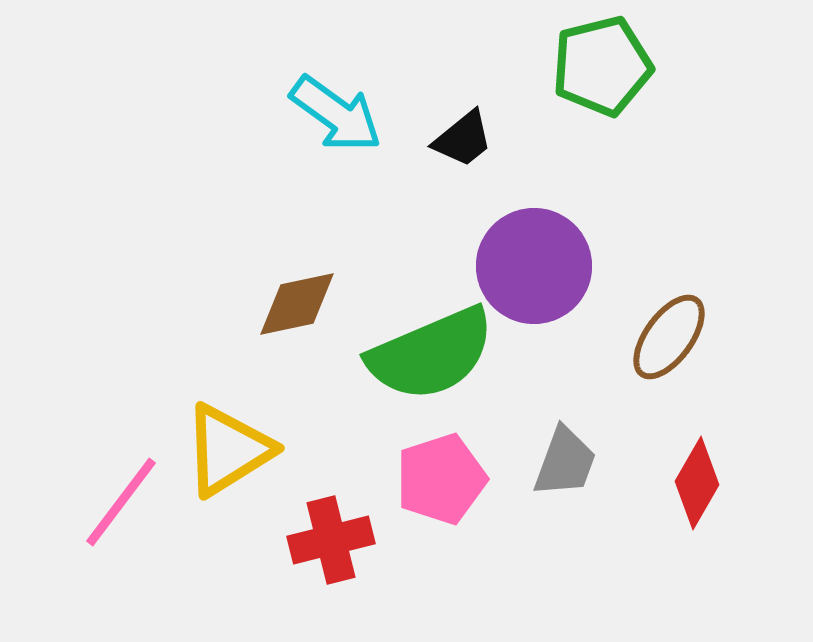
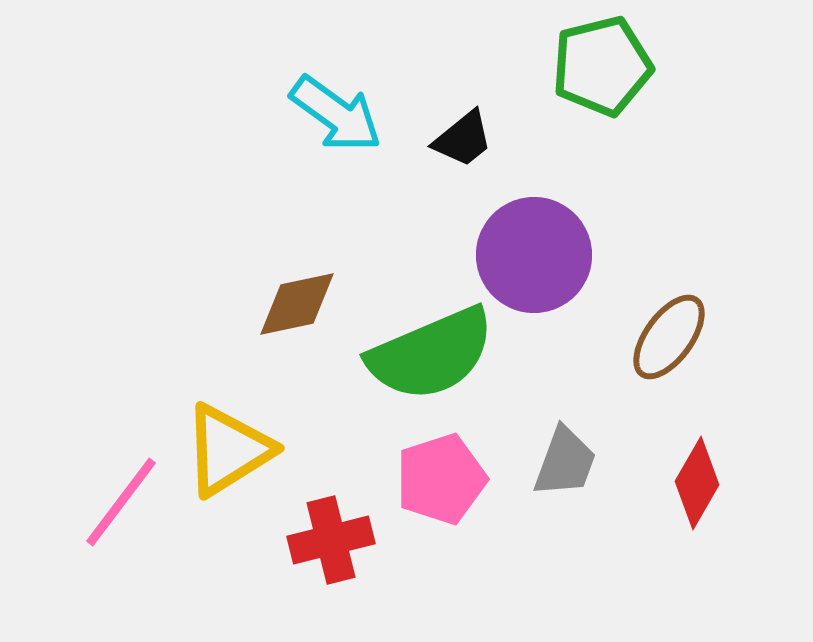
purple circle: moved 11 px up
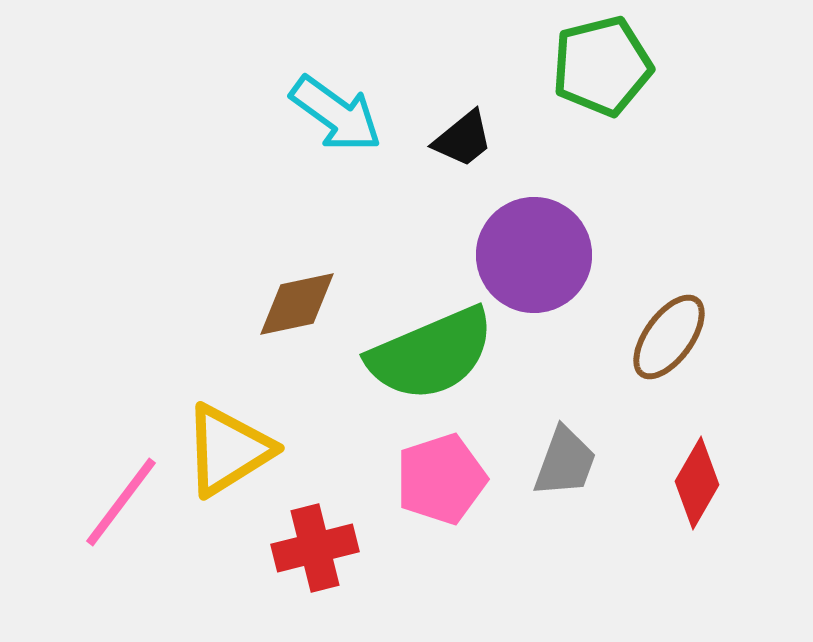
red cross: moved 16 px left, 8 px down
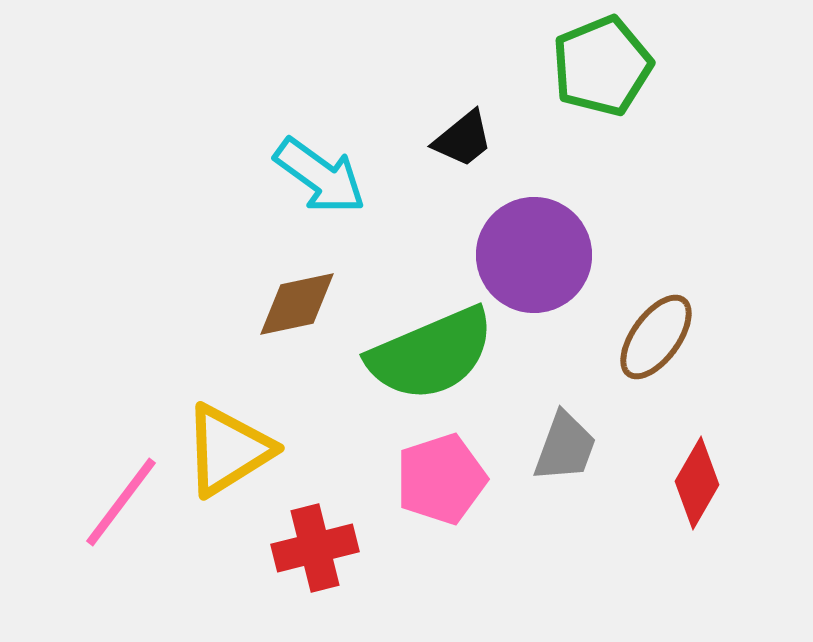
green pentagon: rotated 8 degrees counterclockwise
cyan arrow: moved 16 px left, 62 px down
brown ellipse: moved 13 px left
gray trapezoid: moved 15 px up
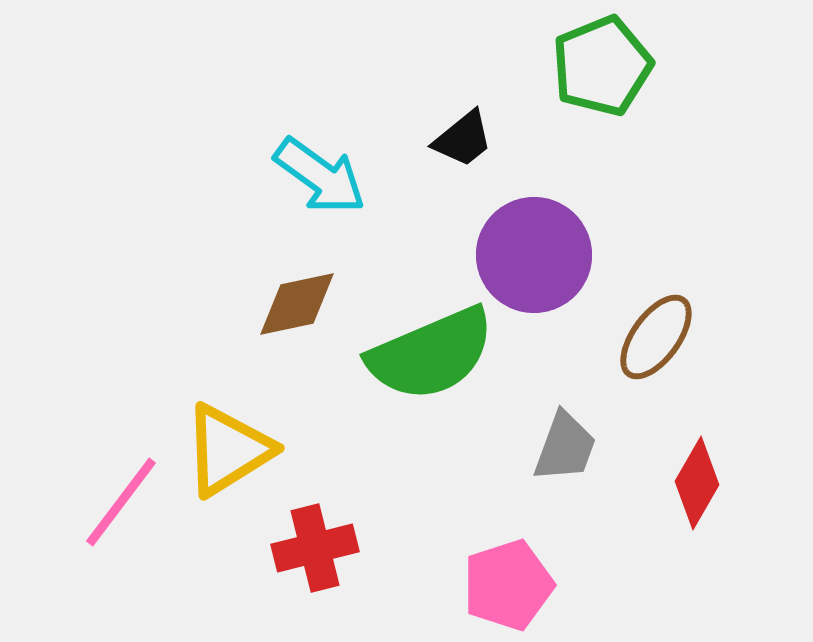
pink pentagon: moved 67 px right, 106 px down
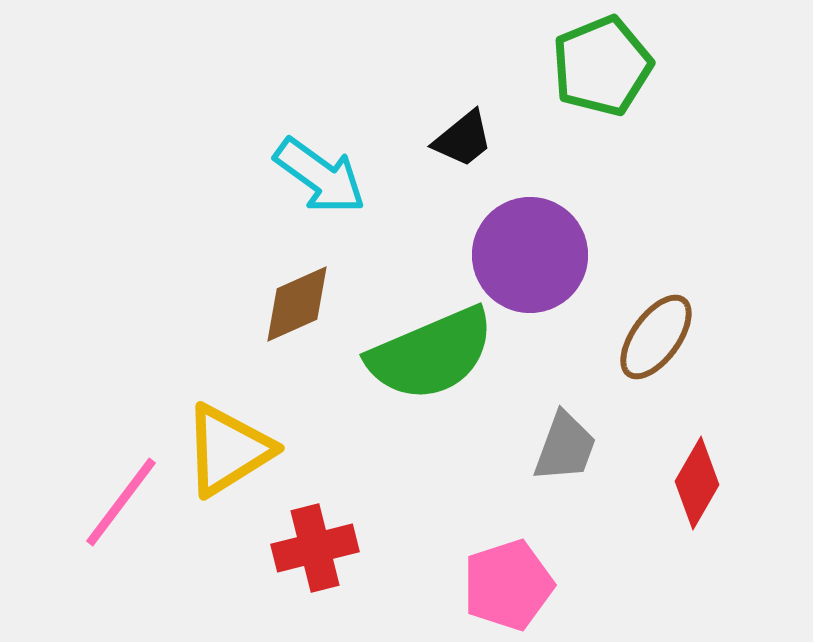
purple circle: moved 4 px left
brown diamond: rotated 12 degrees counterclockwise
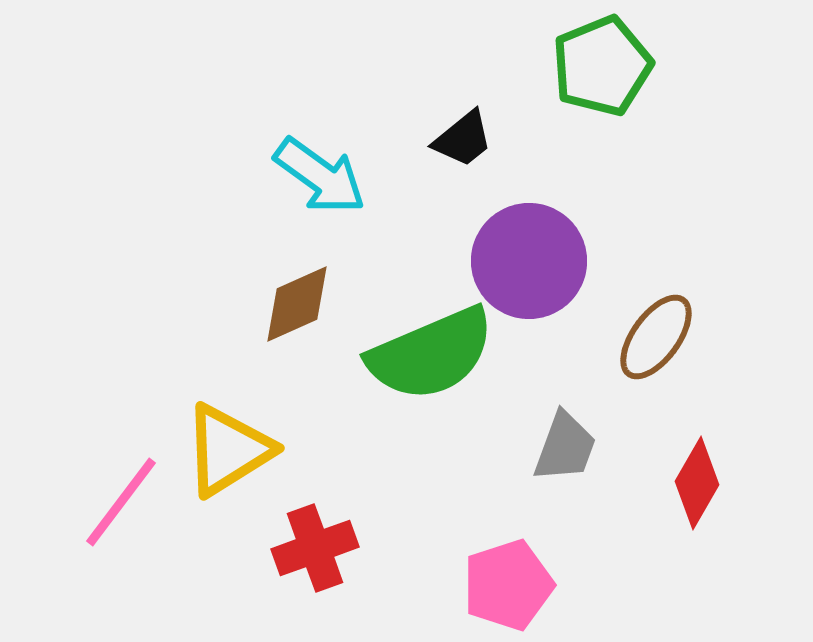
purple circle: moved 1 px left, 6 px down
red cross: rotated 6 degrees counterclockwise
